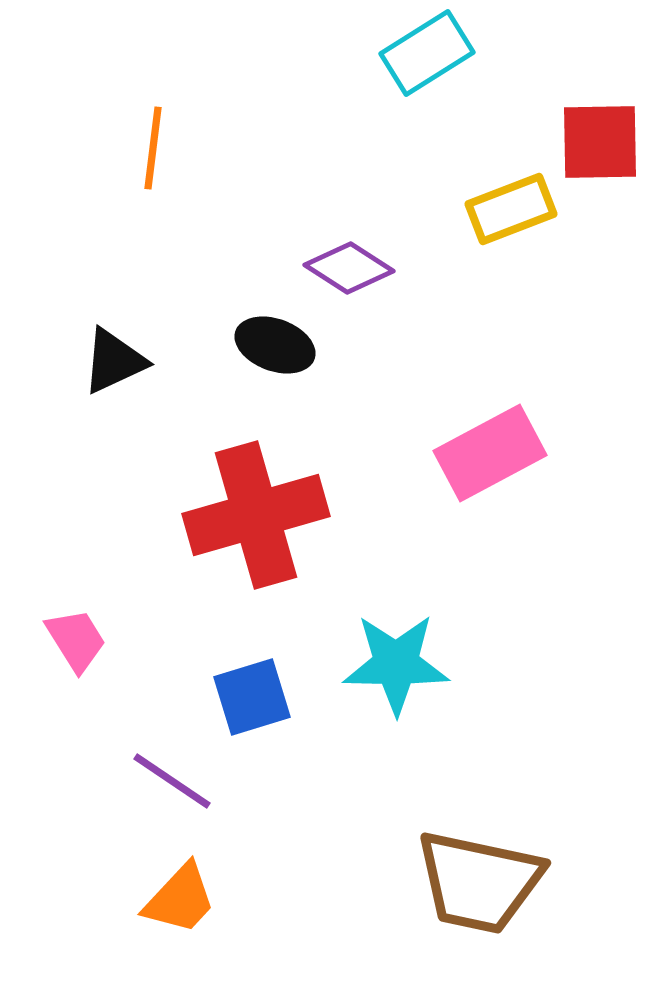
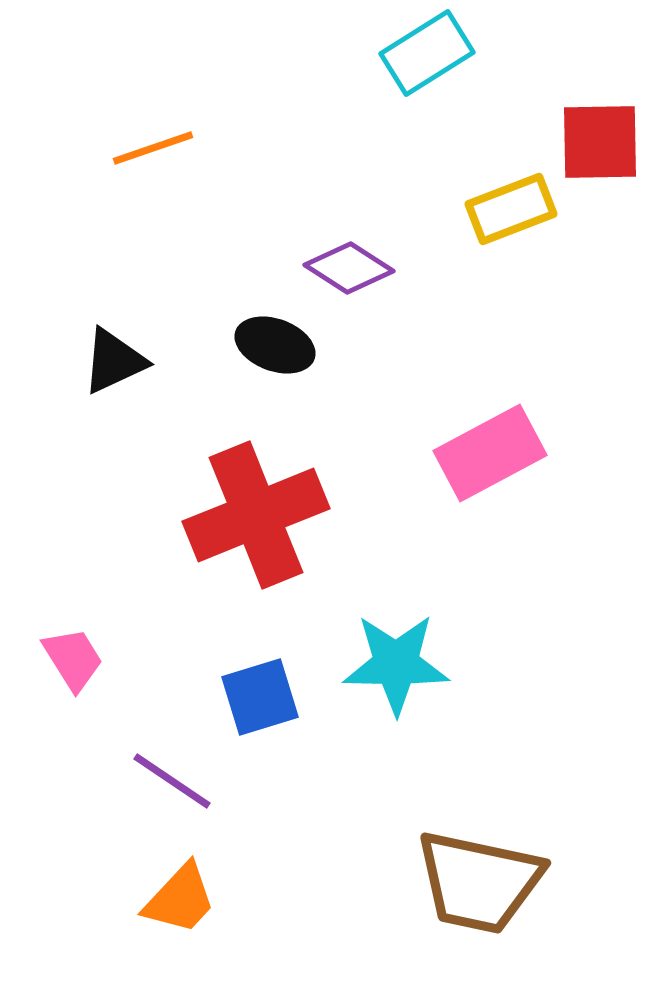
orange line: rotated 64 degrees clockwise
red cross: rotated 6 degrees counterclockwise
pink trapezoid: moved 3 px left, 19 px down
blue square: moved 8 px right
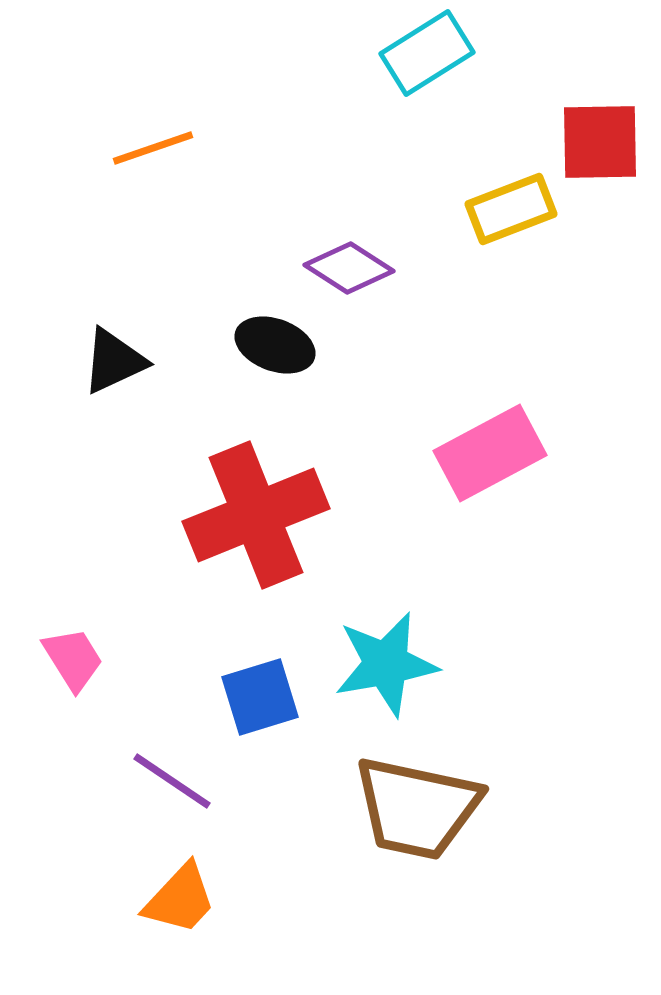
cyan star: moved 10 px left; rotated 11 degrees counterclockwise
brown trapezoid: moved 62 px left, 74 px up
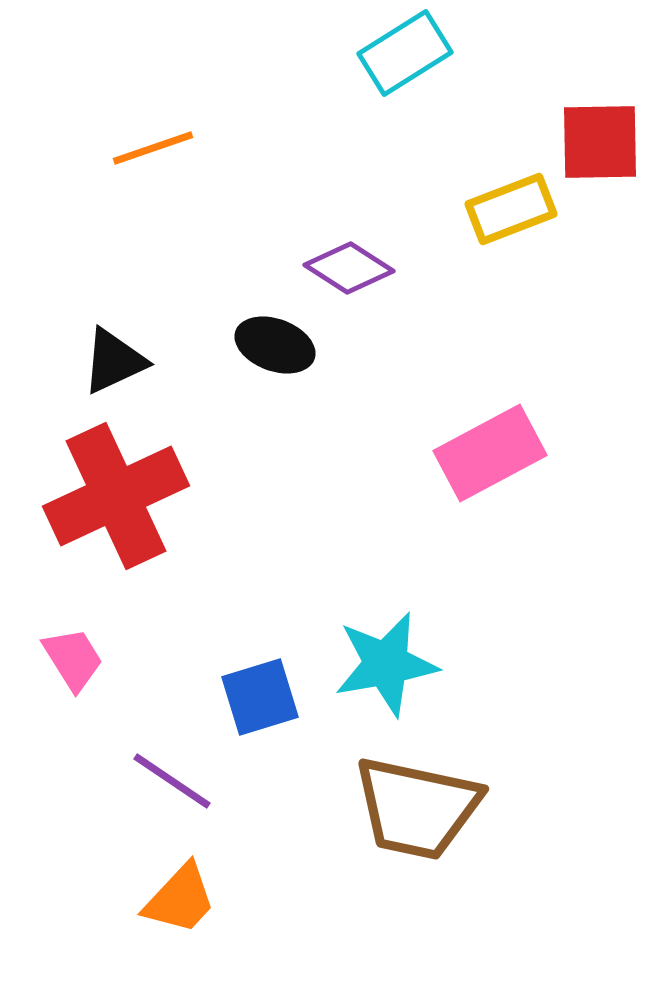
cyan rectangle: moved 22 px left
red cross: moved 140 px left, 19 px up; rotated 3 degrees counterclockwise
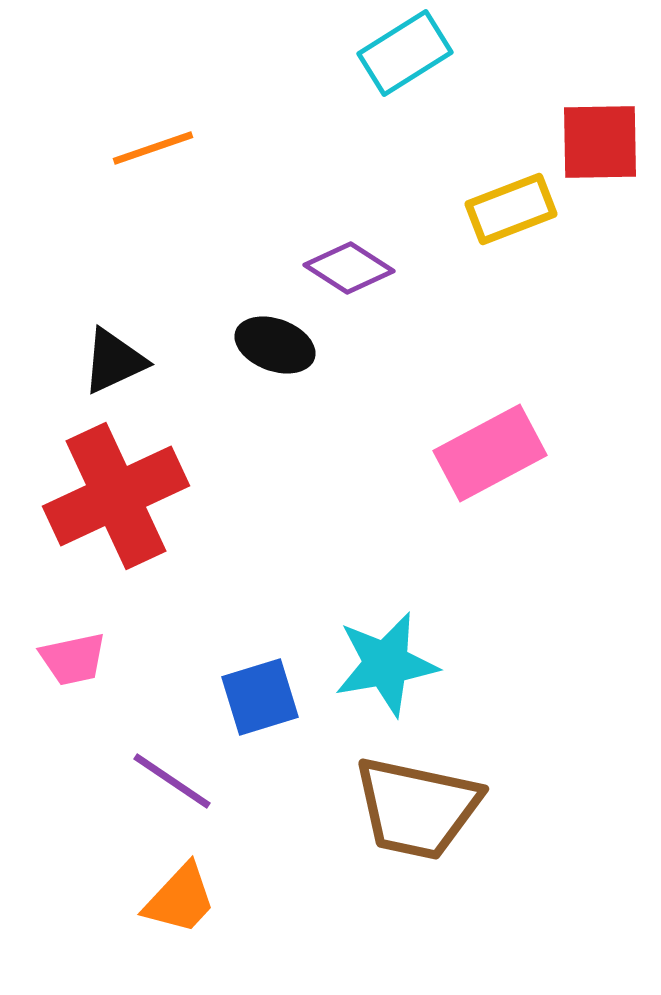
pink trapezoid: rotated 110 degrees clockwise
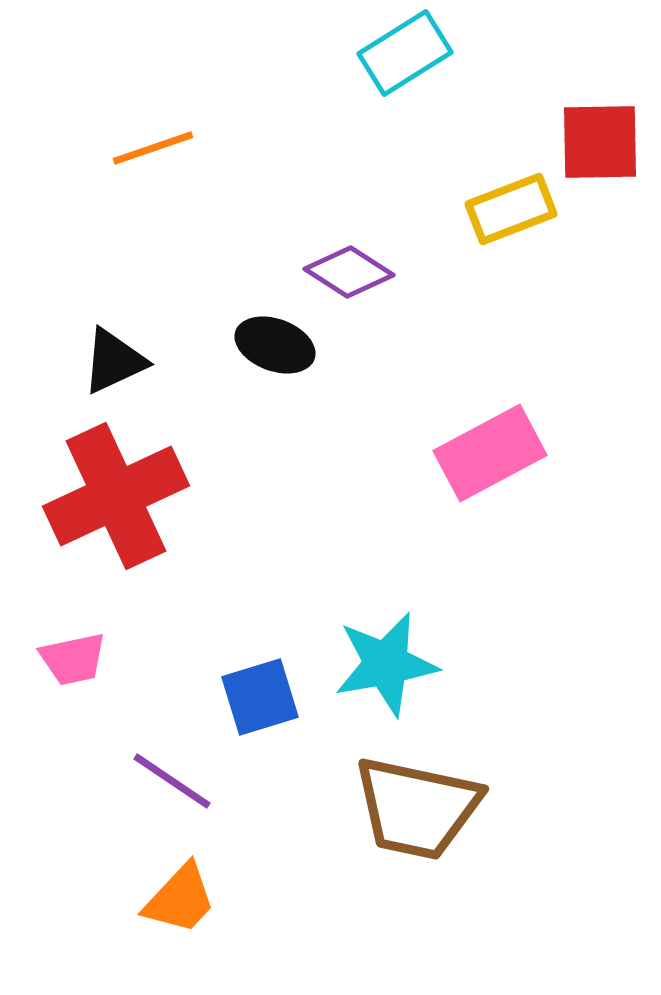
purple diamond: moved 4 px down
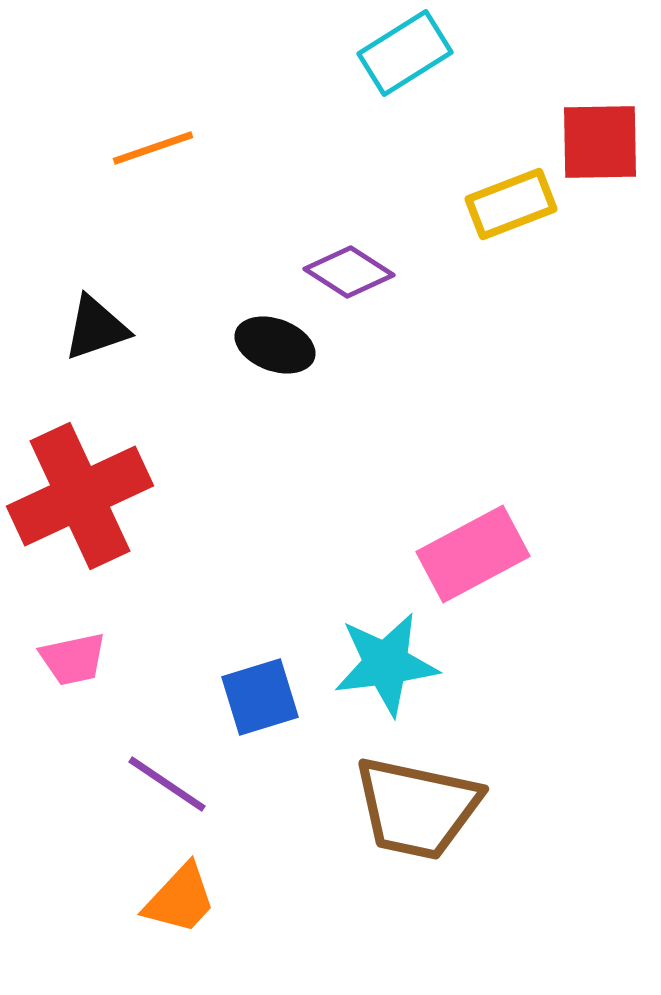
yellow rectangle: moved 5 px up
black triangle: moved 18 px left, 33 px up; rotated 6 degrees clockwise
pink rectangle: moved 17 px left, 101 px down
red cross: moved 36 px left
cyan star: rotated 3 degrees clockwise
purple line: moved 5 px left, 3 px down
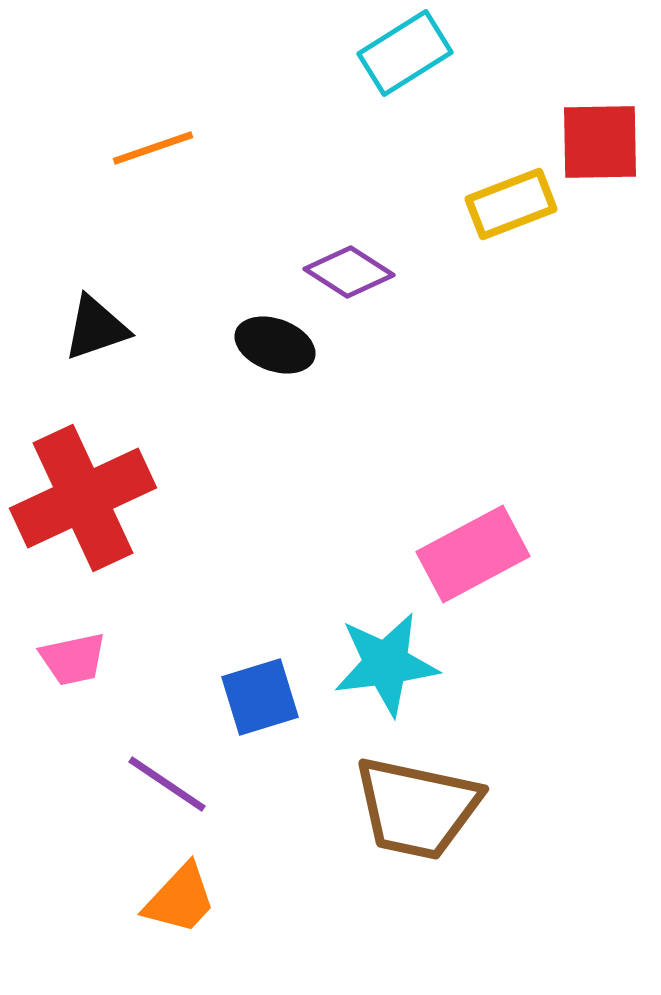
red cross: moved 3 px right, 2 px down
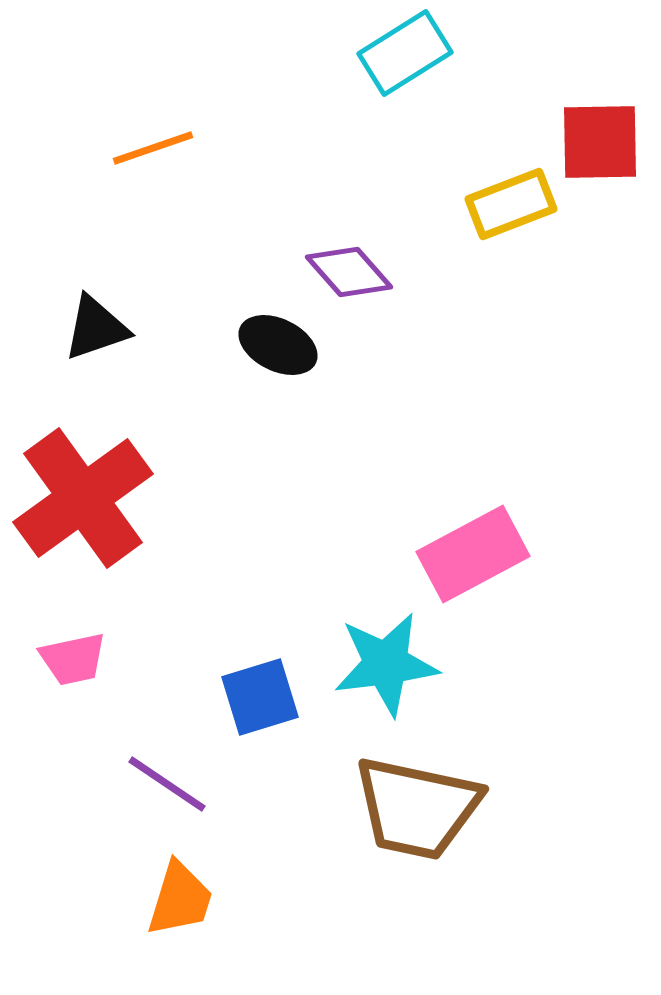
purple diamond: rotated 16 degrees clockwise
black ellipse: moved 3 px right; rotated 6 degrees clockwise
red cross: rotated 11 degrees counterclockwise
orange trapezoid: rotated 26 degrees counterclockwise
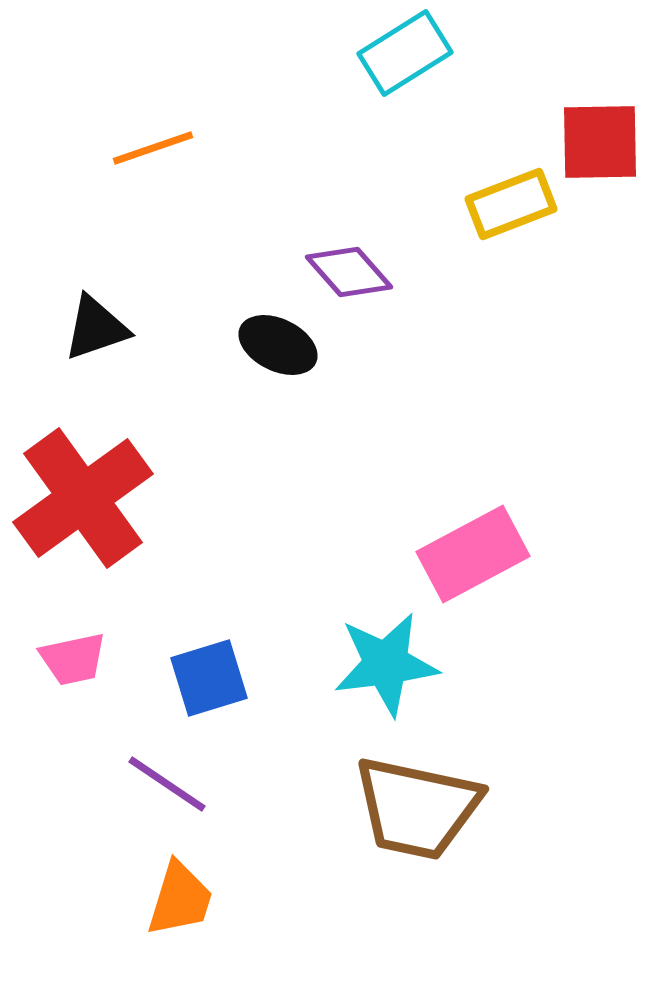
blue square: moved 51 px left, 19 px up
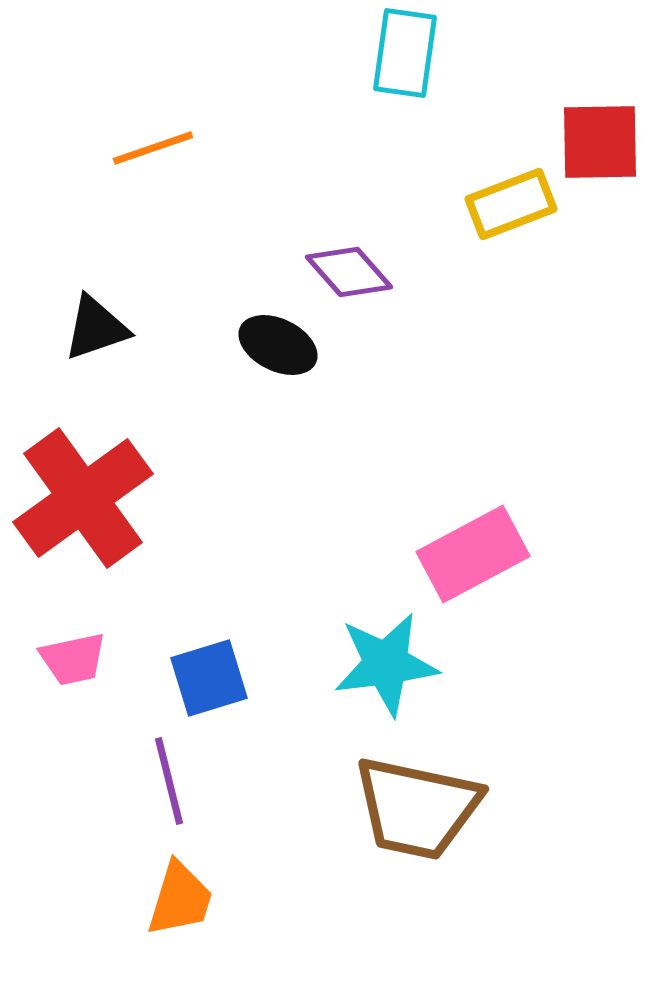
cyan rectangle: rotated 50 degrees counterclockwise
purple line: moved 2 px right, 3 px up; rotated 42 degrees clockwise
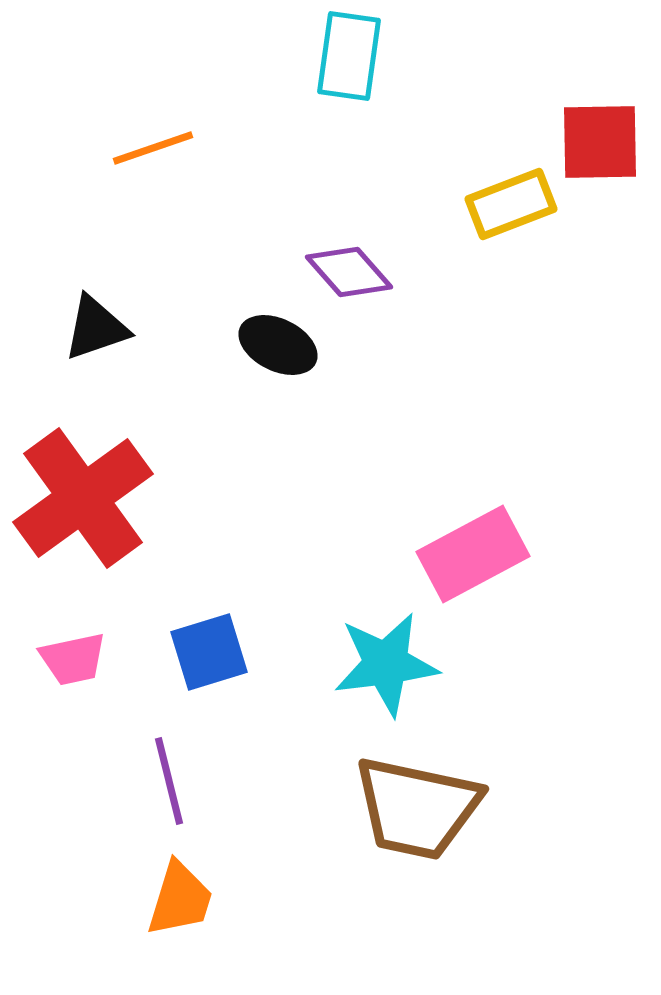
cyan rectangle: moved 56 px left, 3 px down
blue square: moved 26 px up
